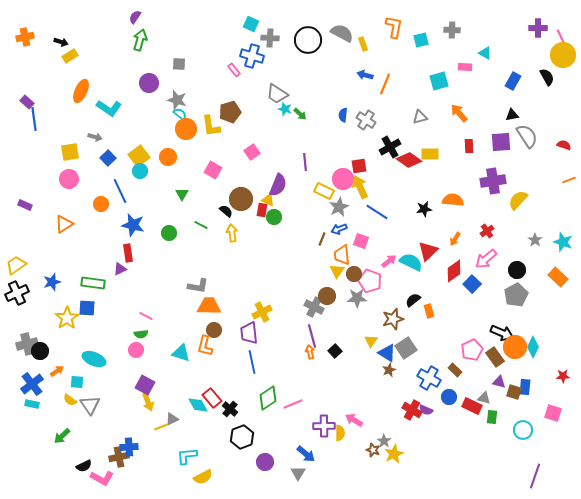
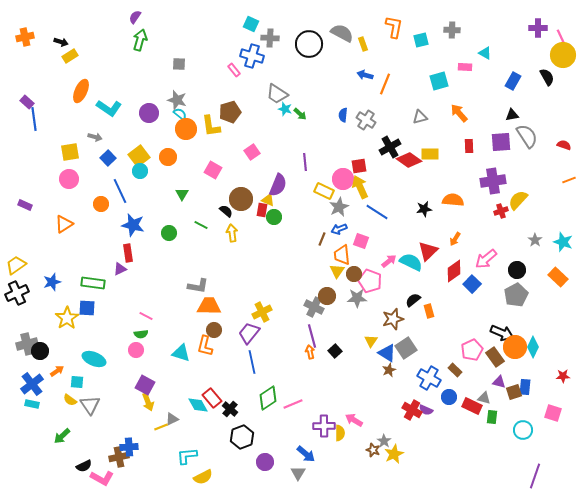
black circle at (308, 40): moved 1 px right, 4 px down
purple circle at (149, 83): moved 30 px down
red cross at (487, 231): moved 14 px right, 20 px up; rotated 16 degrees clockwise
purple trapezoid at (249, 333): rotated 45 degrees clockwise
brown square at (514, 392): rotated 35 degrees counterclockwise
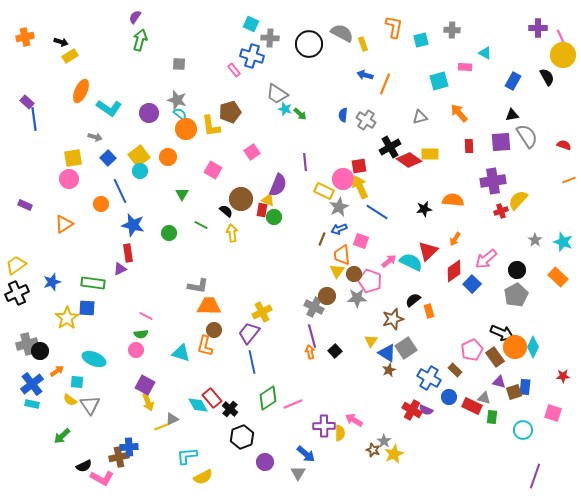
yellow square at (70, 152): moved 3 px right, 6 px down
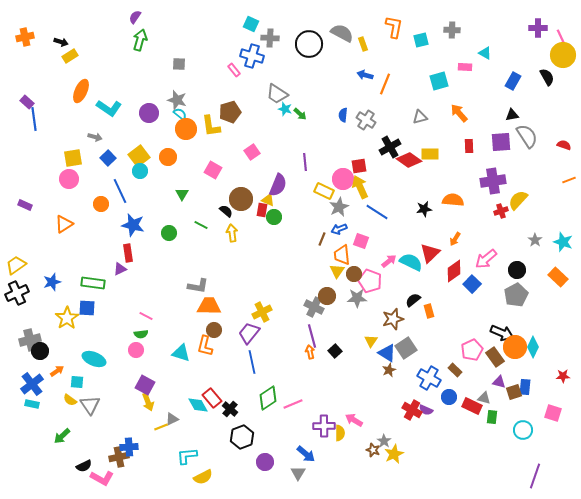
red triangle at (428, 251): moved 2 px right, 2 px down
gray cross at (27, 344): moved 3 px right, 4 px up
